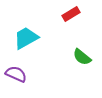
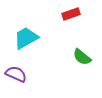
red rectangle: rotated 12 degrees clockwise
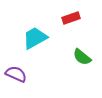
red rectangle: moved 4 px down
cyan trapezoid: moved 9 px right
